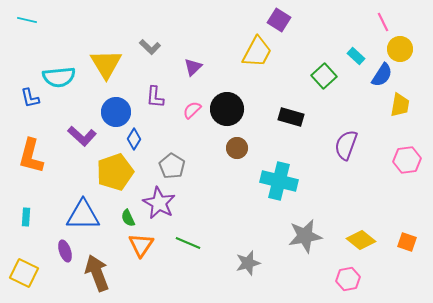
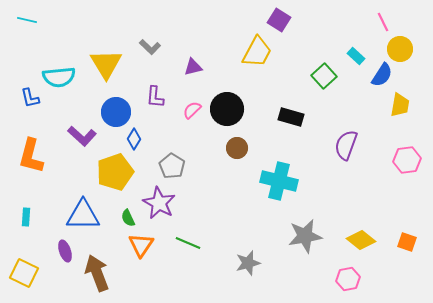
purple triangle at (193, 67): rotated 30 degrees clockwise
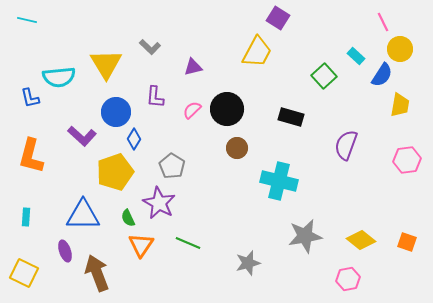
purple square at (279, 20): moved 1 px left, 2 px up
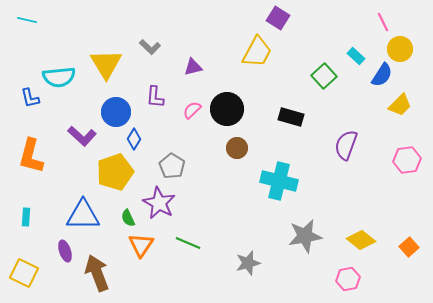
yellow trapezoid at (400, 105): rotated 35 degrees clockwise
orange square at (407, 242): moved 2 px right, 5 px down; rotated 30 degrees clockwise
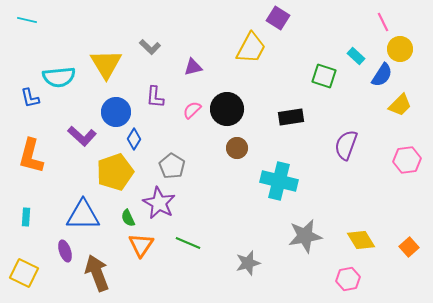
yellow trapezoid at (257, 52): moved 6 px left, 4 px up
green square at (324, 76): rotated 30 degrees counterclockwise
black rectangle at (291, 117): rotated 25 degrees counterclockwise
yellow diamond at (361, 240): rotated 20 degrees clockwise
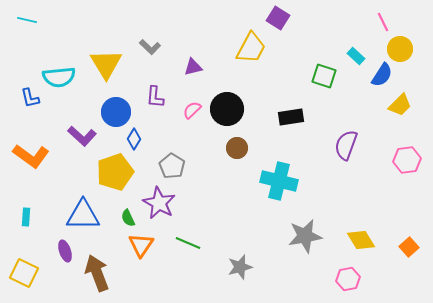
orange L-shape at (31, 156): rotated 69 degrees counterclockwise
gray star at (248, 263): moved 8 px left, 4 px down
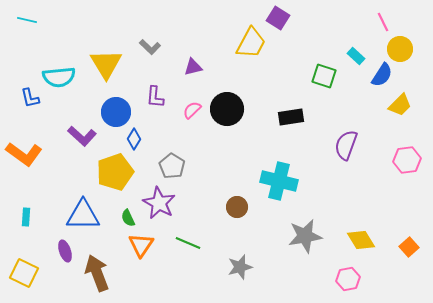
yellow trapezoid at (251, 48): moved 5 px up
brown circle at (237, 148): moved 59 px down
orange L-shape at (31, 156): moved 7 px left, 2 px up
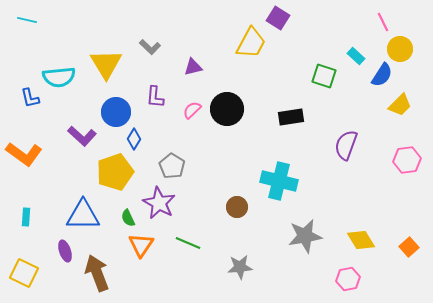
gray star at (240, 267): rotated 10 degrees clockwise
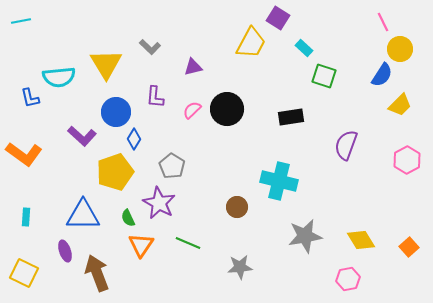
cyan line at (27, 20): moved 6 px left, 1 px down; rotated 24 degrees counterclockwise
cyan rectangle at (356, 56): moved 52 px left, 8 px up
pink hexagon at (407, 160): rotated 20 degrees counterclockwise
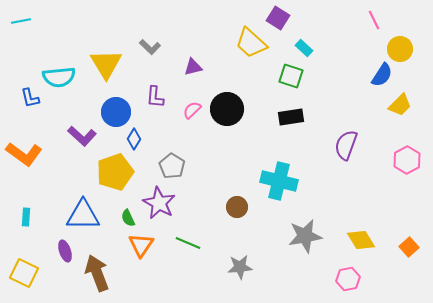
pink line at (383, 22): moved 9 px left, 2 px up
yellow trapezoid at (251, 43): rotated 104 degrees clockwise
green square at (324, 76): moved 33 px left
